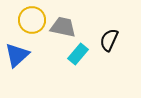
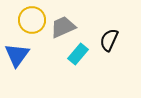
gray trapezoid: rotated 36 degrees counterclockwise
blue triangle: rotated 12 degrees counterclockwise
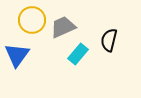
black semicircle: rotated 10 degrees counterclockwise
